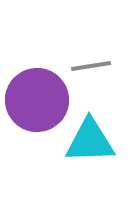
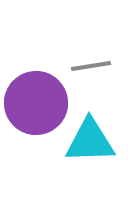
purple circle: moved 1 px left, 3 px down
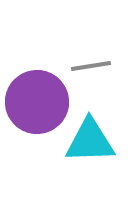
purple circle: moved 1 px right, 1 px up
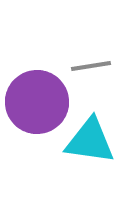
cyan triangle: rotated 10 degrees clockwise
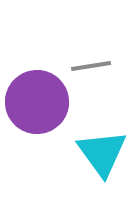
cyan triangle: moved 12 px right, 12 px down; rotated 46 degrees clockwise
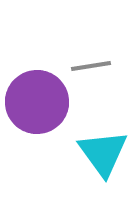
cyan triangle: moved 1 px right
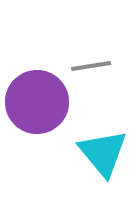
cyan triangle: rotated 4 degrees counterclockwise
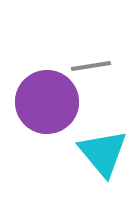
purple circle: moved 10 px right
